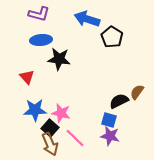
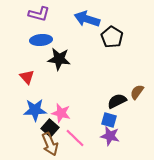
black semicircle: moved 2 px left
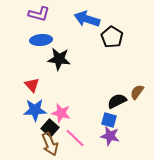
red triangle: moved 5 px right, 8 px down
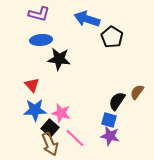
black semicircle: rotated 30 degrees counterclockwise
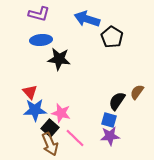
red triangle: moved 2 px left, 7 px down
purple star: rotated 18 degrees counterclockwise
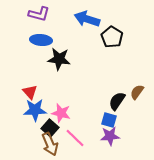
blue ellipse: rotated 10 degrees clockwise
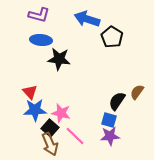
purple L-shape: moved 1 px down
pink line: moved 2 px up
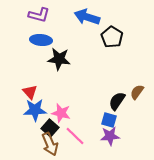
blue arrow: moved 2 px up
